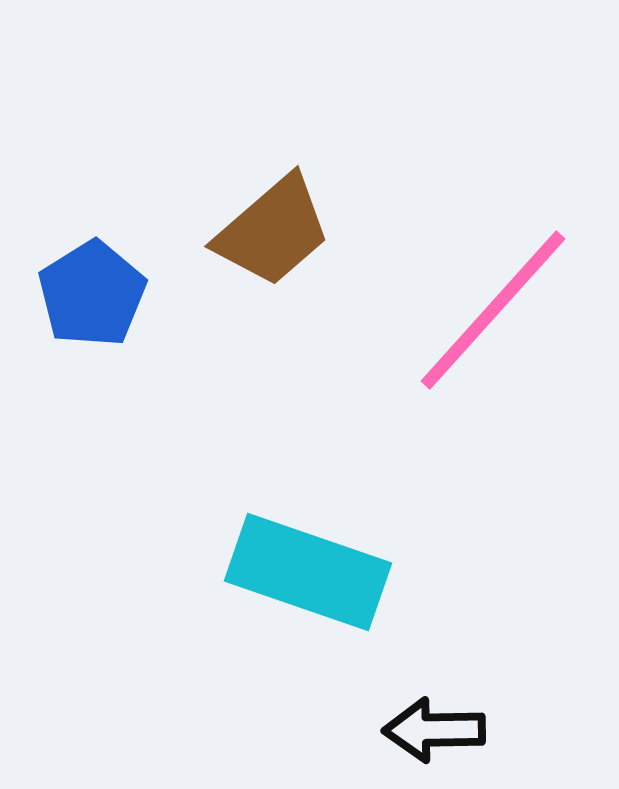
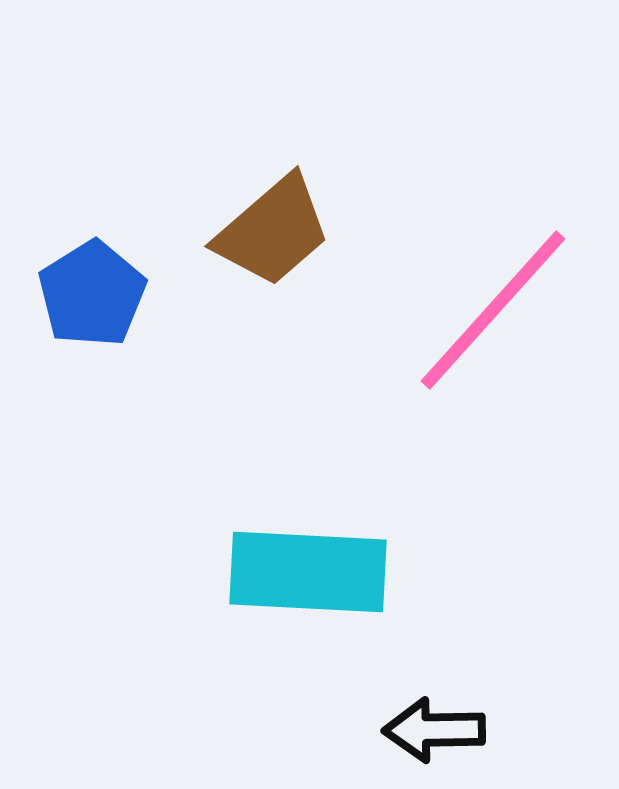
cyan rectangle: rotated 16 degrees counterclockwise
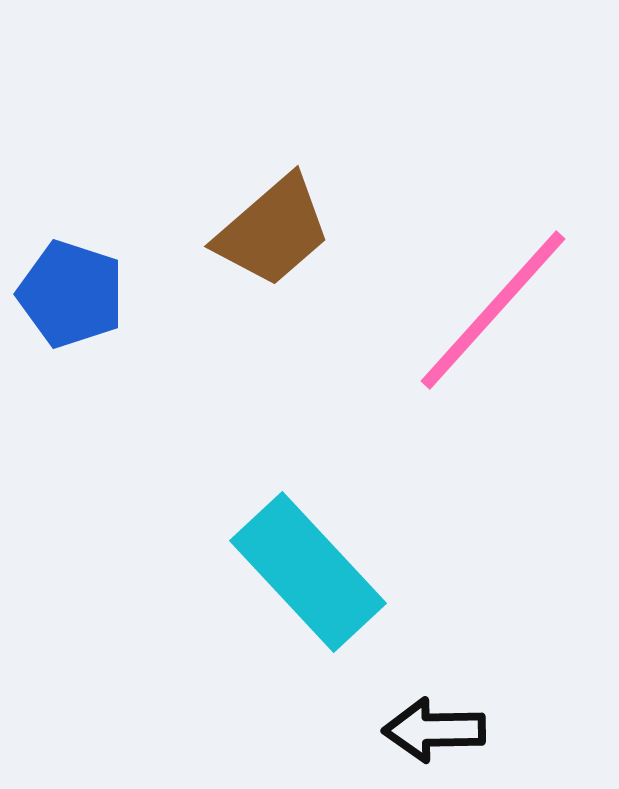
blue pentagon: moved 21 px left; rotated 22 degrees counterclockwise
cyan rectangle: rotated 44 degrees clockwise
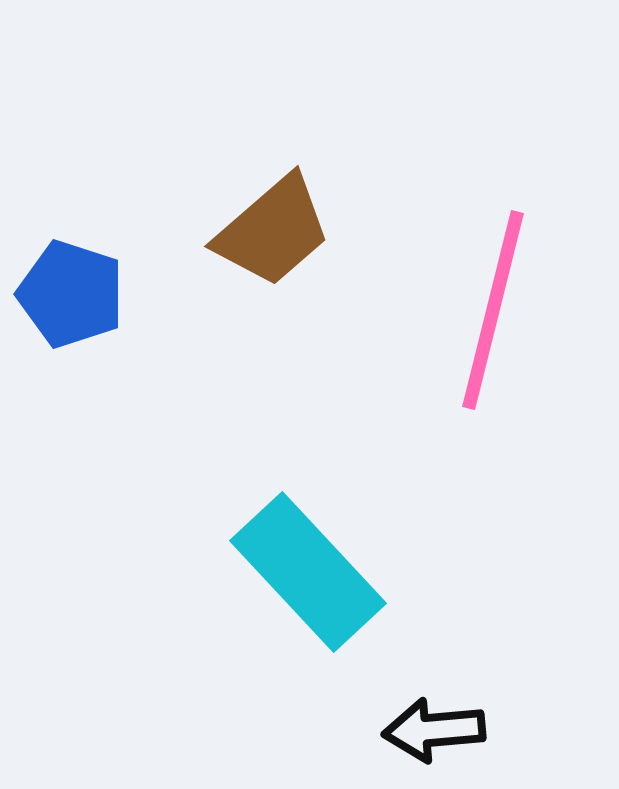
pink line: rotated 28 degrees counterclockwise
black arrow: rotated 4 degrees counterclockwise
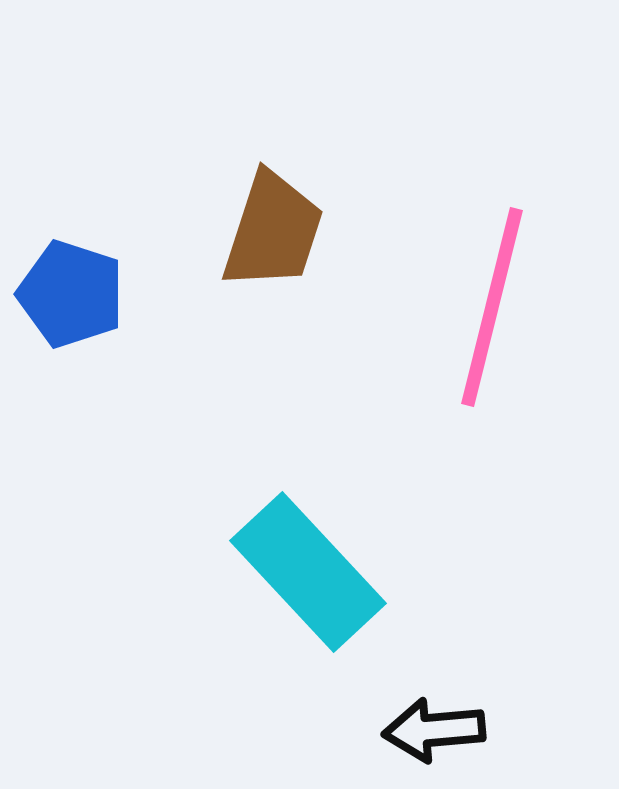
brown trapezoid: rotated 31 degrees counterclockwise
pink line: moved 1 px left, 3 px up
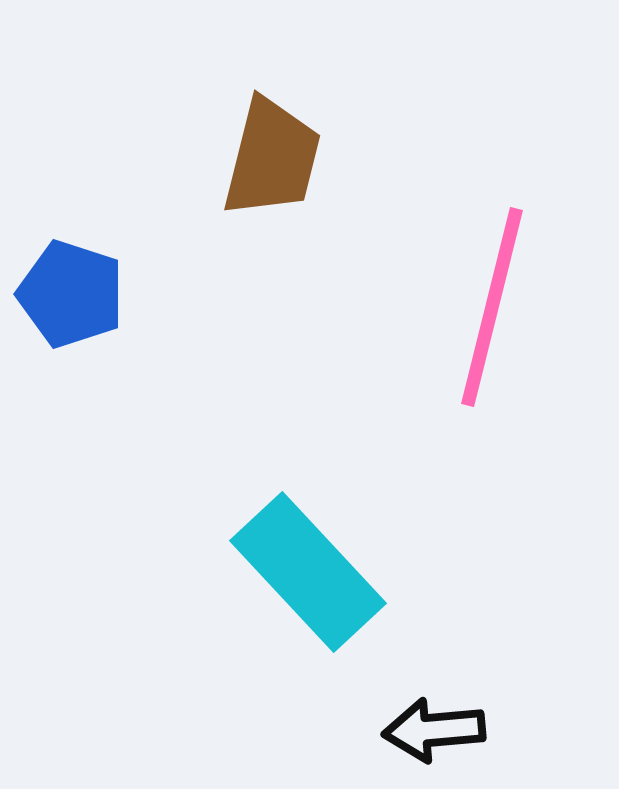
brown trapezoid: moved 1 px left, 73 px up; rotated 4 degrees counterclockwise
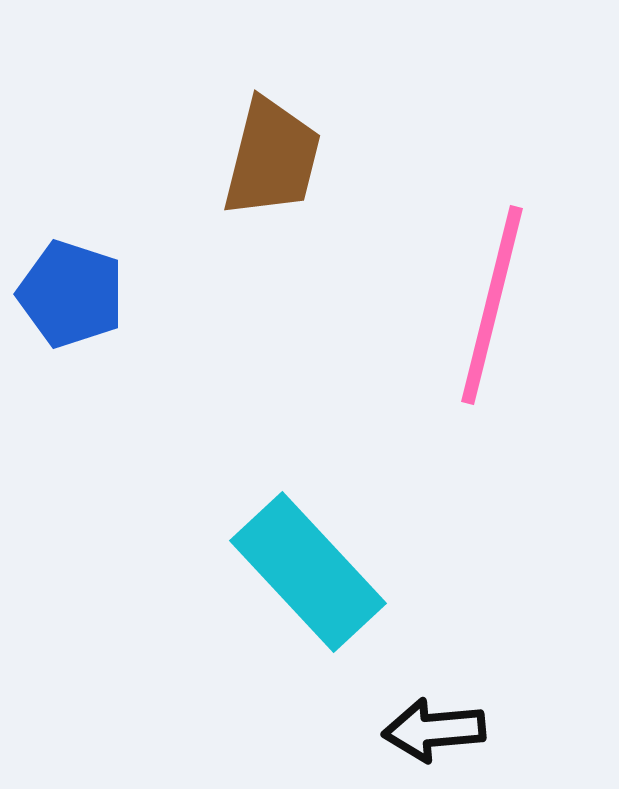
pink line: moved 2 px up
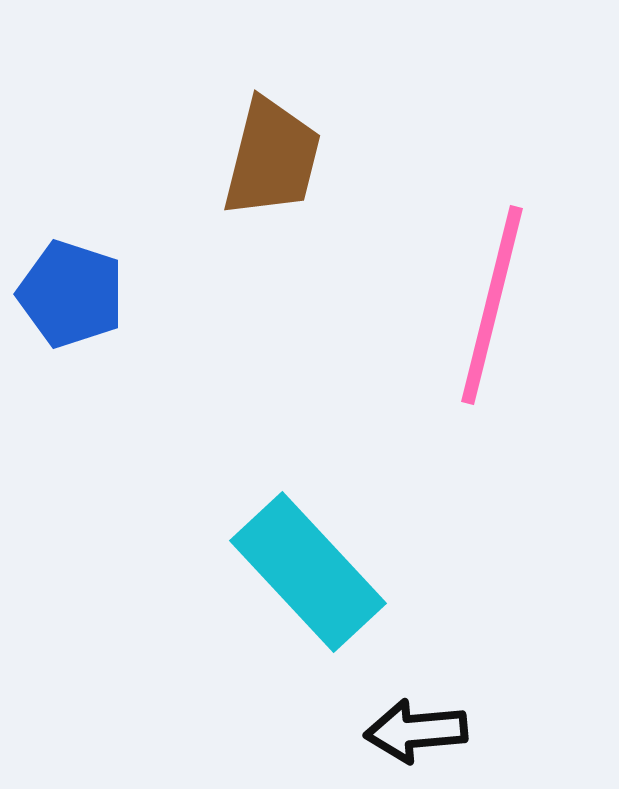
black arrow: moved 18 px left, 1 px down
